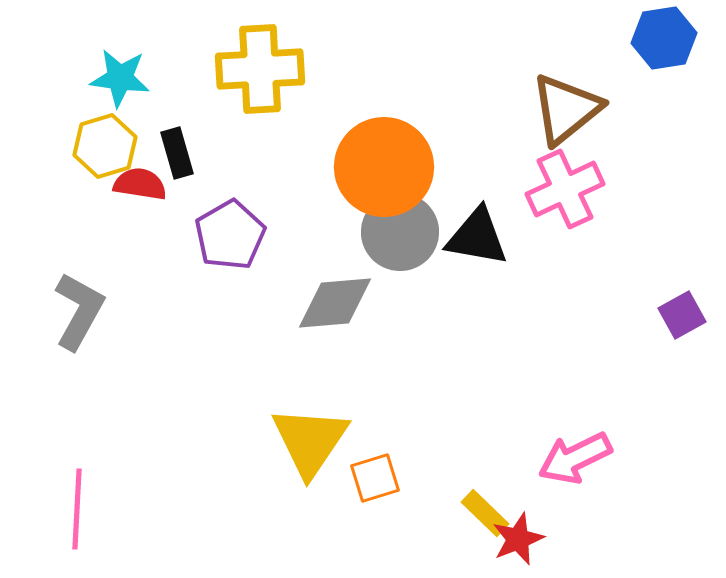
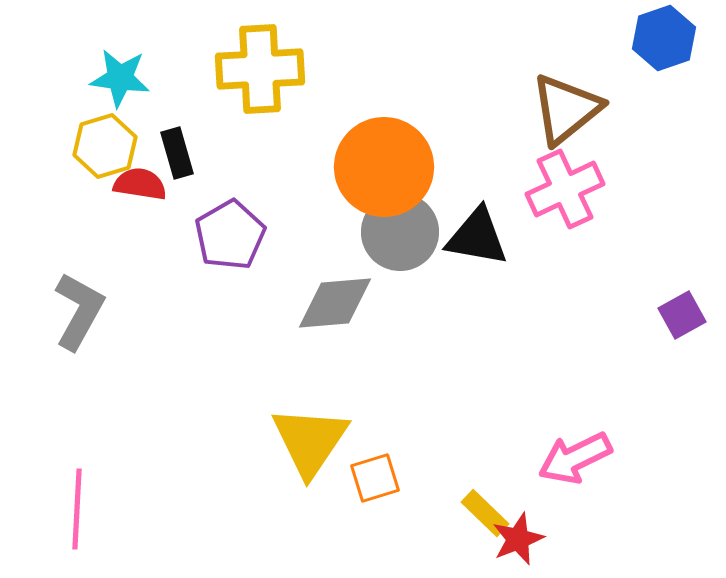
blue hexagon: rotated 10 degrees counterclockwise
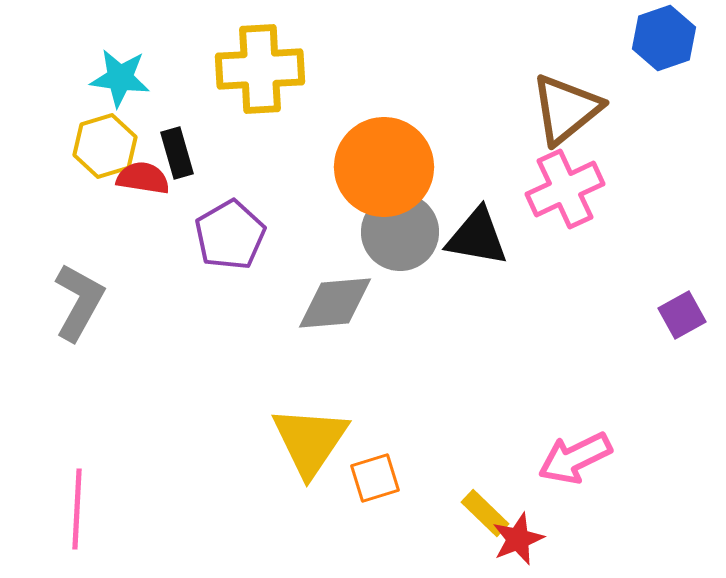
red semicircle: moved 3 px right, 6 px up
gray L-shape: moved 9 px up
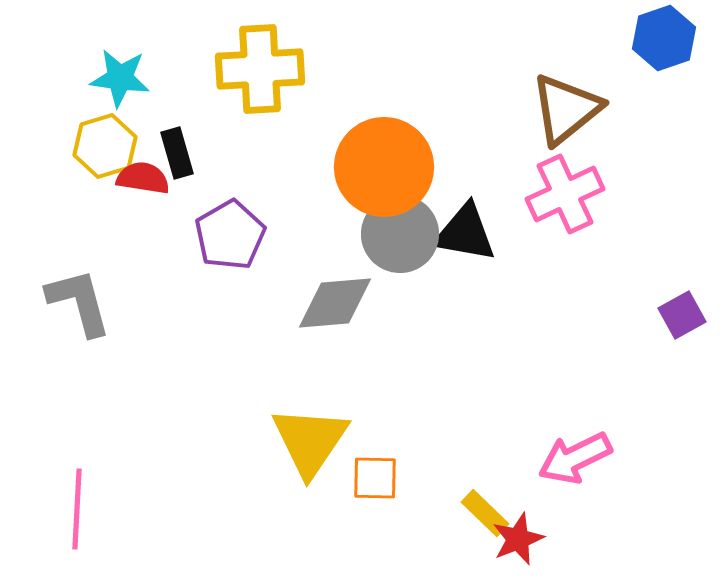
pink cross: moved 5 px down
gray circle: moved 2 px down
black triangle: moved 12 px left, 4 px up
gray L-shape: rotated 44 degrees counterclockwise
orange square: rotated 18 degrees clockwise
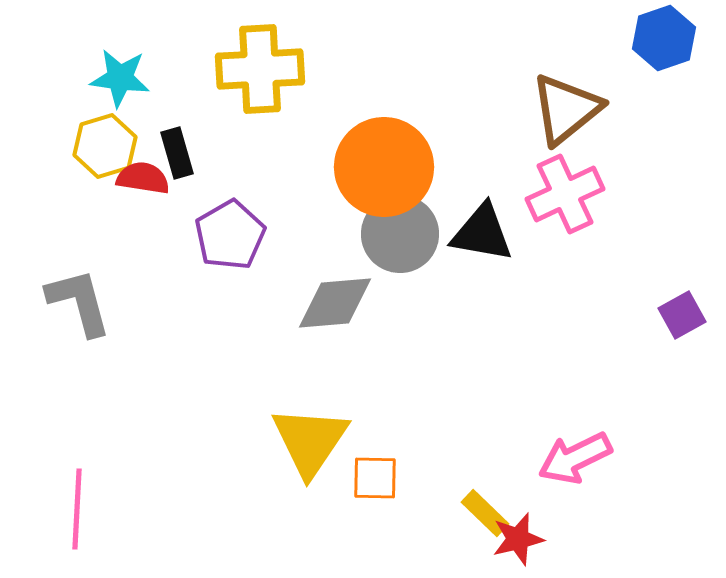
black triangle: moved 17 px right
red star: rotated 8 degrees clockwise
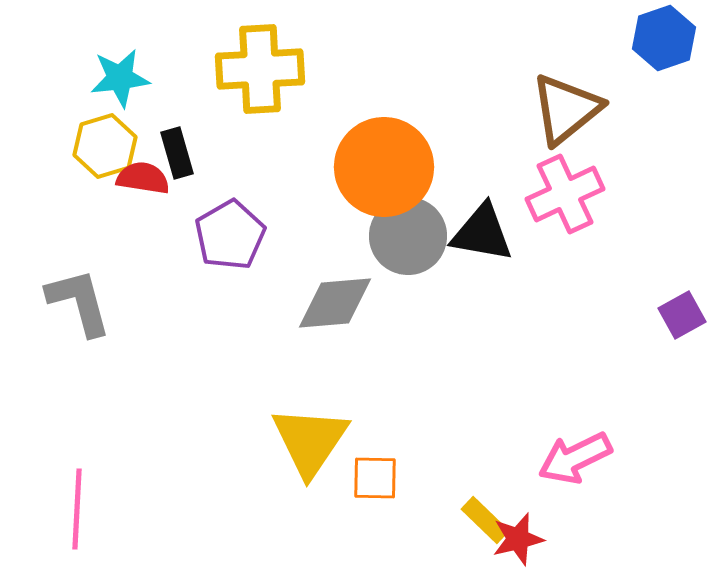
cyan star: rotated 14 degrees counterclockwise
gray circle: moved 8 px right, 2 px down
yellow rectangle: moved 7 px down
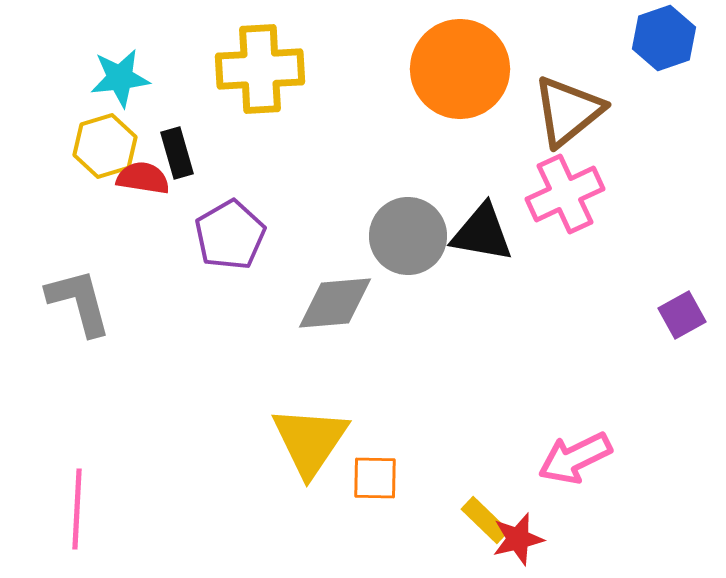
brown triangle: moved 2 px right, 2 px down
orange circle: moved 76 px right, 98 px up
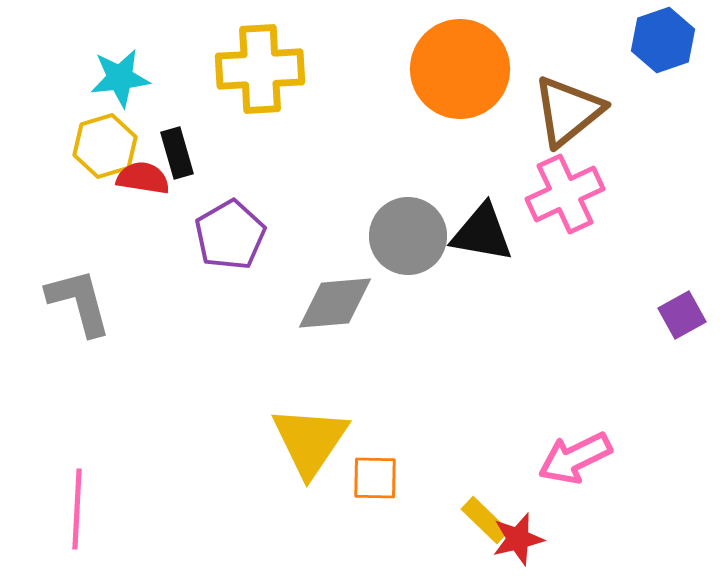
blue hexagon: moved 1 px left, 2 px down
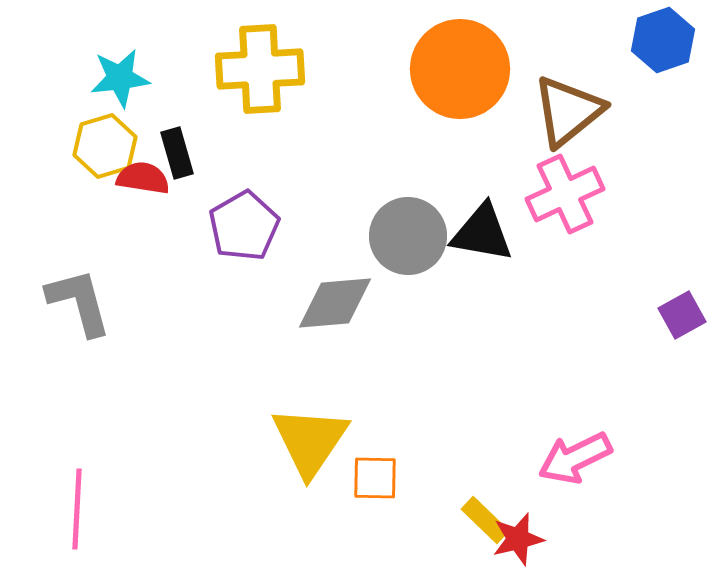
purple pentagon: moved 14 px right, 9 px up
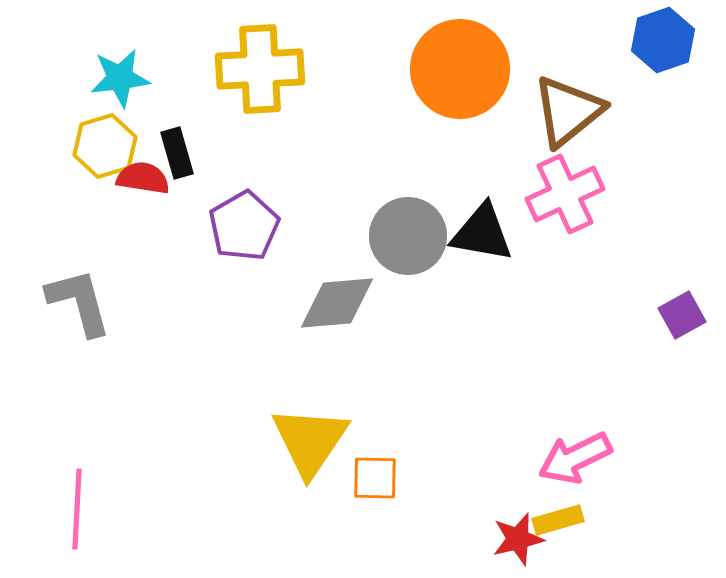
gray diamond: moved 2 px right
yellow rectangle: moved 73 px right; rotated 60 degrees counterclockwise
